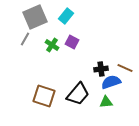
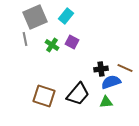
gray line: rotated 40 degrees counterclockwise
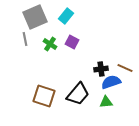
green cross: moved 2 px left, 1 px up
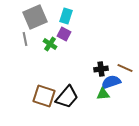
cyan rectangle: rotated 21 degrees counterclockwise
purple square: moved 8 px left, 8 px up
black trapezoid: moved 11 px left, 3 px down
green triangle: moved 3 px left, 8 px up
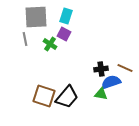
gray square: moved 1 px right; rotated 20 degrees clockwise
green triangle: moved 2 px left; rotated 16 degrees clockwise
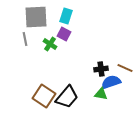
brown square: rotated 15 degrees clockwise
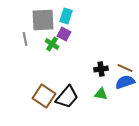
gray square: moved 7 px right, 3 px down
green cross: moved 2 px right
blue semicircle: moved 14 px right
